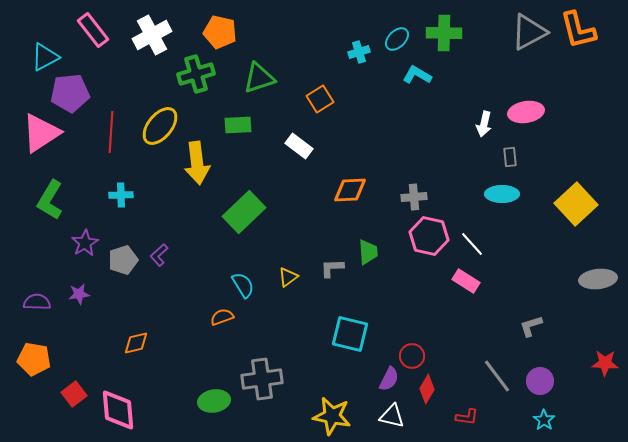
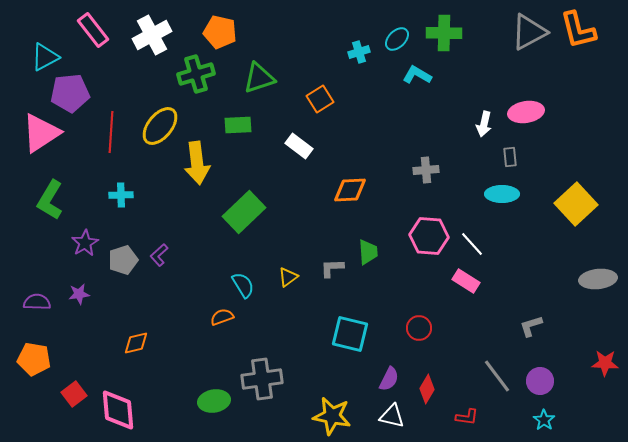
gray cross at (414, 197): moved 12 px right, 27 px up
pink hexagon at (429, 236): rotated 9 degrees counterclockwise
red circle at (412, 356): moved 7 px right, 28 px up
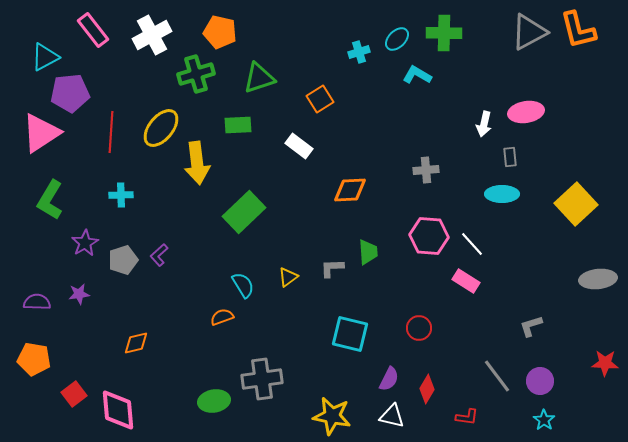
yellow ellipse at (160, 126): moved 1 px right, 2 px down
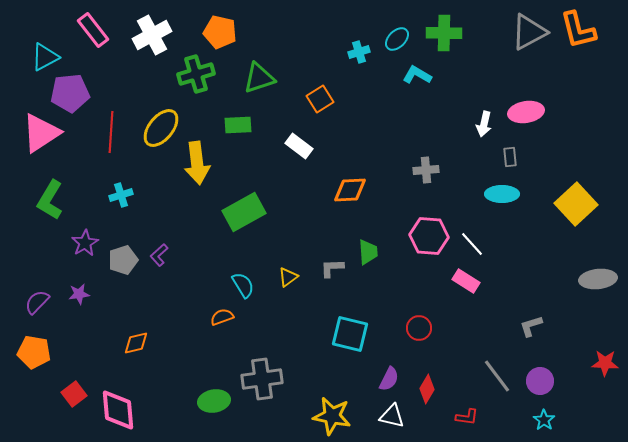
cyan cross at (121, 195): rotated 15 degrees counterclockwise
green rectangle at (244, 212): rotated 15 degrees clockwise
purple semicircle at (37, 302): rotated 48 degrees counterclockwise
orange pentagon at (34, 359): moved 7 px up
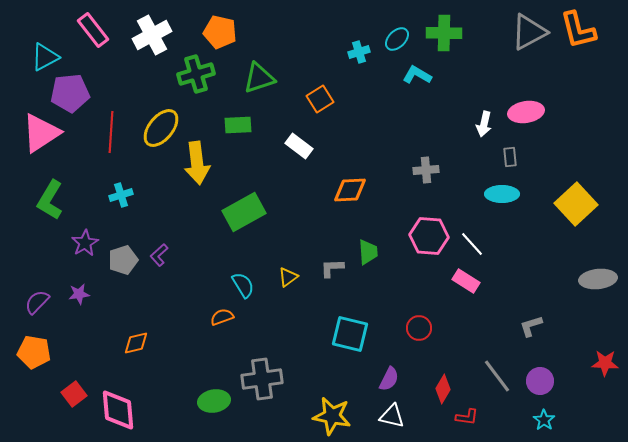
red diamond at (427, 389): moved 16 px right
